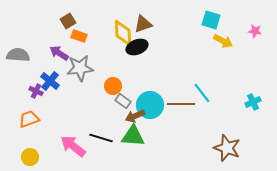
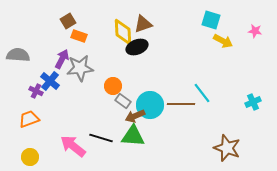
yellow diamond: moved 1 px up
purple arrow: moved 3 px right, 6 px down; rotated 84 degrees clockwise
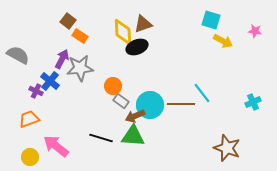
brown square: rotated 21 degrees counterclockwise
orange rectangle: moved 1 px right; rotated 14 degrees clockwise
gray semicircle: rotated 25 degrees clockwise
gray rectangle: moved 2 px left
pink arrow: moved 17 px left
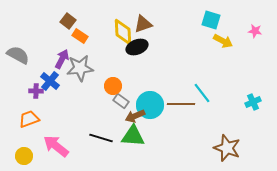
purple cross: rotated 24 degrees counterclockwise
yellow circle: moved 6 px left, 1 px up
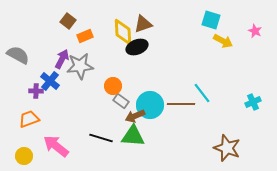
pink star: rotated 16 degrees clockwise
orange rectangle: moved 5 px right; rotated 56 degrees counterclockwise
gray star: moved 2 px up
